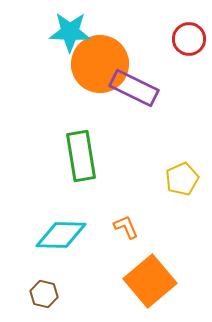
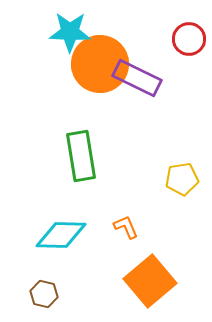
purple rectangle: moved 3 px right, 10 px up
yellow pentagon: rotated 16 degrees clockwise
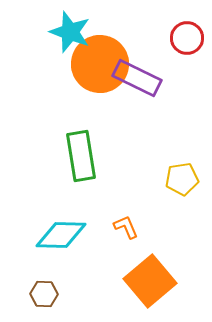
cyan star: rotated 18 degrees clockwise
red circle: moved 2 px left, 1 px up
brown hexagon: rotated 12 degrees counterclockwise
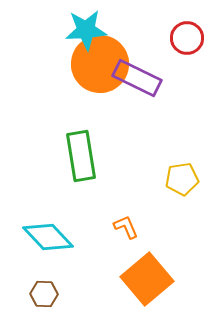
cyan star: moved 16 px right, 2 px up; rotated 24 degrees counterclockwise
cyan diamond: moved 13 px left, 2 px down; rotated 45 degrees clockwise
orange square: moved 3 px left, 2 px up
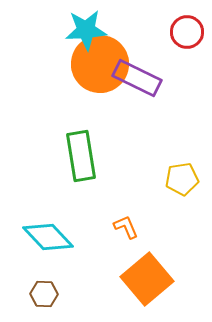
red circle: moved 6 px up
